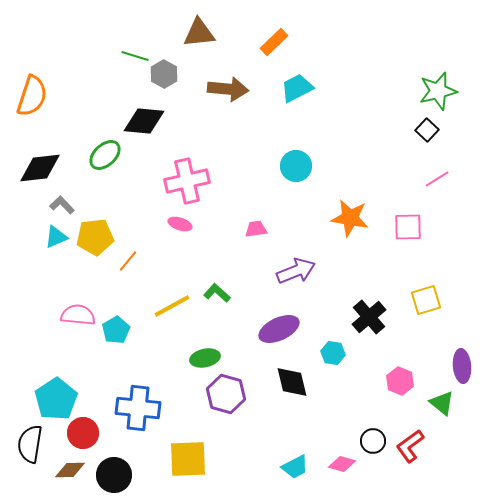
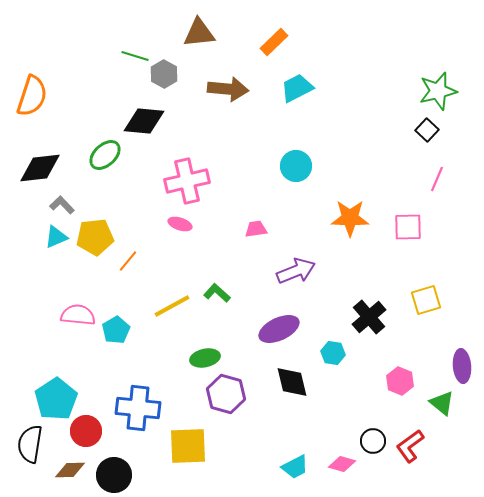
pink line at (437, 179): rotated 35 degrees counterclockwise
orange star at (350, 218): rotated 9 degrees counterclockwise
red circle at (83, 433): moved 3 px right, 2 px up
yellow square at (188, 459): moved 13 px up
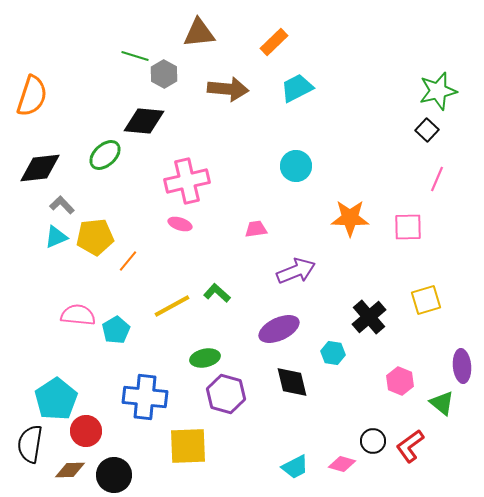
blue cross at (138, 408): moved 7 px right, 11 px up
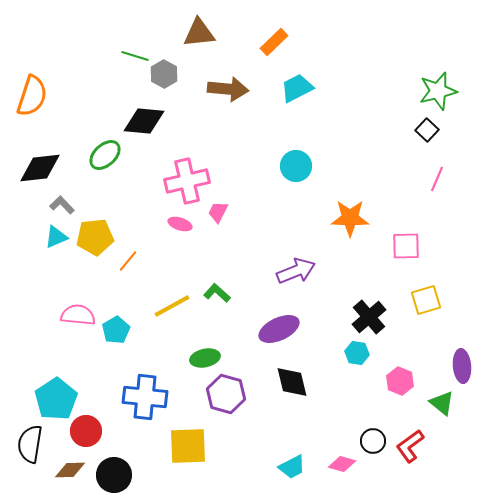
pink square at (408, 227): moved 2 px left, 19 px down
pink trapezoid at (256, 229): moved 38 px left, 17 px up; rotated 55 degrees counterclockwise
cyan hexagon at (333, 353): moved 24 px right
cyan trapezoid at (295, 467): moved 3 px left
